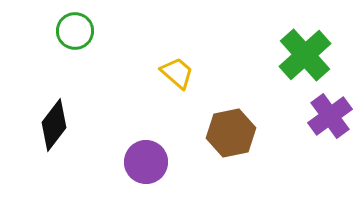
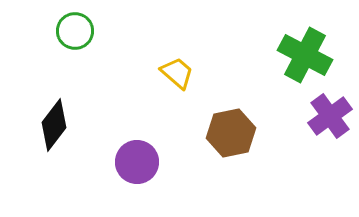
green cross: rotated 20 degrees counterclockwise
purple circle: moved 9 px left
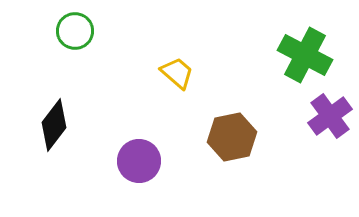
brown hexagon: moved 1 px right, 4 px down
purple circle: moved 2 px right, 1 px up
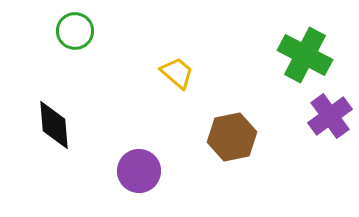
black diamond: rotated 42 degrees counterclockwise
purple circle: moved 10 px down
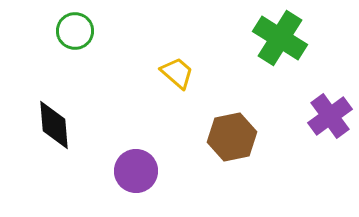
green cross: moved 25 px left, 17 px up; rotated 4 degrees clockwise
purple circle: moved 3 px left
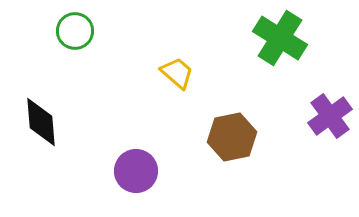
black diamond: moved 13 px left, 3 px up
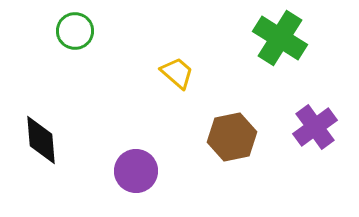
purple cross: moved 15 px left, 11 px down
black diamond: moved 18 px down
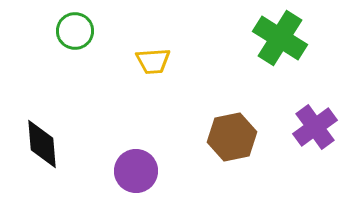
yellow trapezoid: moved 24 px left, 12 px up; rotated 135 degrees clockwise
black diamond: moved 1 px right, 4 px down
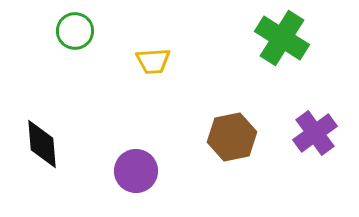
green cross: moved 2 px right
purple cross: moved 6 px down
